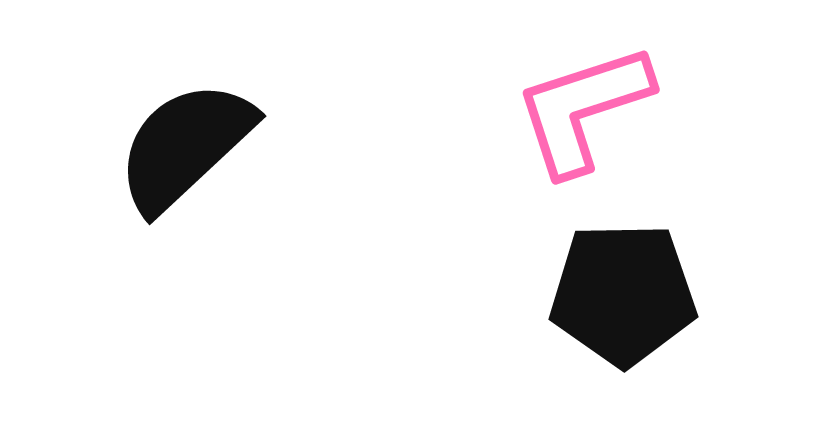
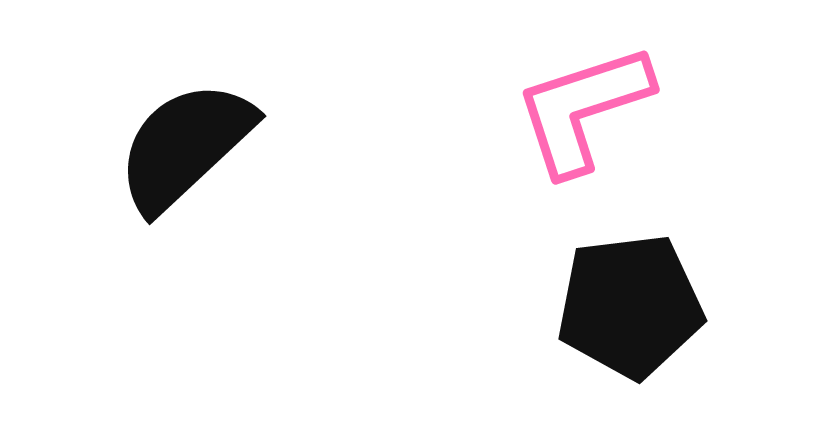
black pentagon: moved 7 px right, 12 px down; rotated 6 degrees counterclockwise
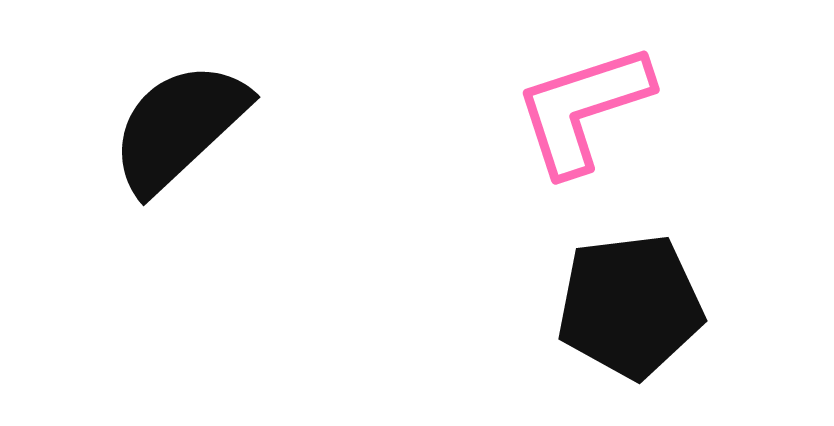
black semicircle: moved 6 px left, 19 px up
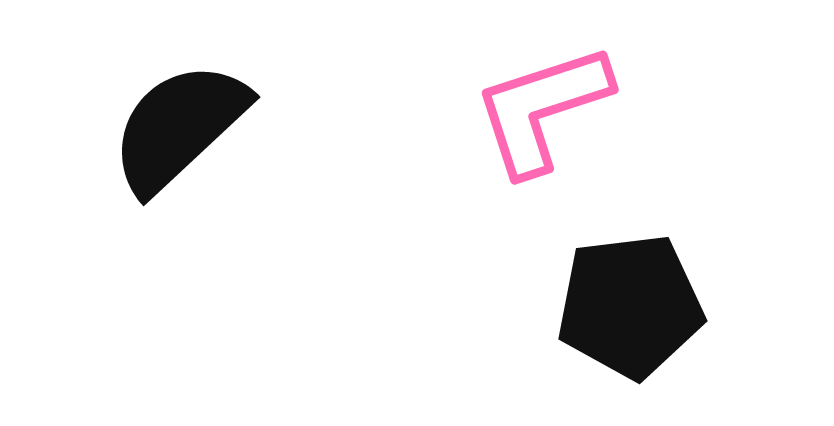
pink L-shape: moved 41 px left
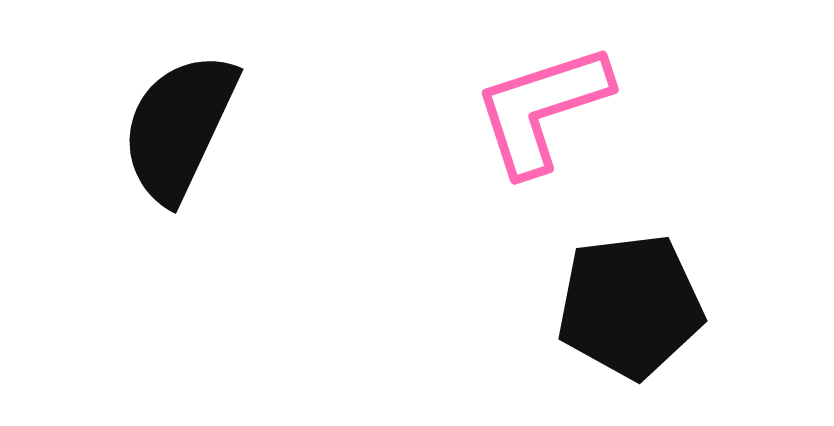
black semicircle: rotated 22 degrees counterclockwise
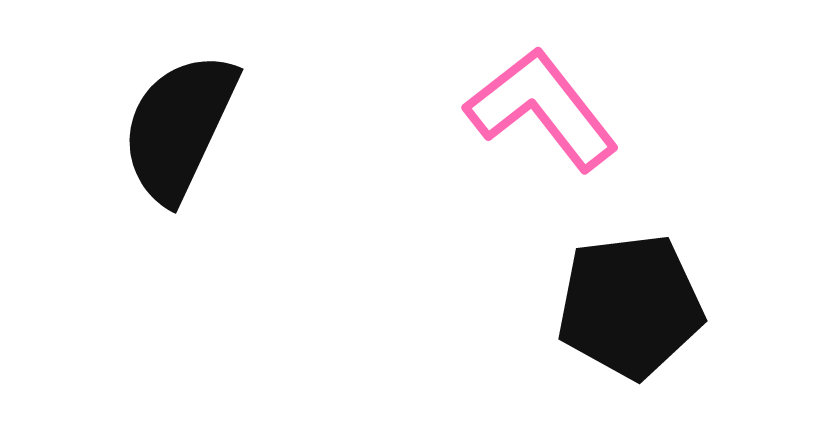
pink L-shape: rotated 70 degrees clockwise
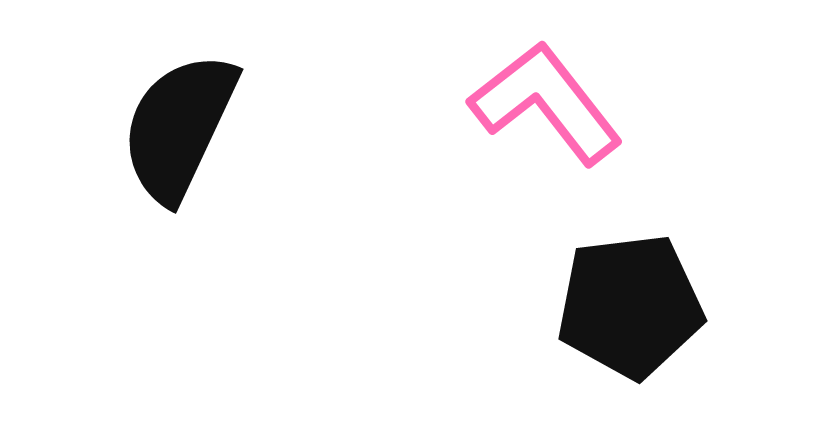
pink L-shape: moved 4 px right, 6 px up
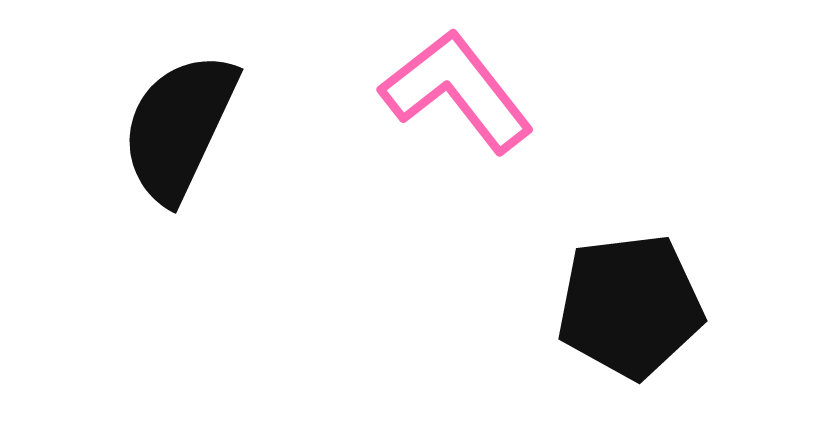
pink L-shape: moved 89 px left, 12 px up
